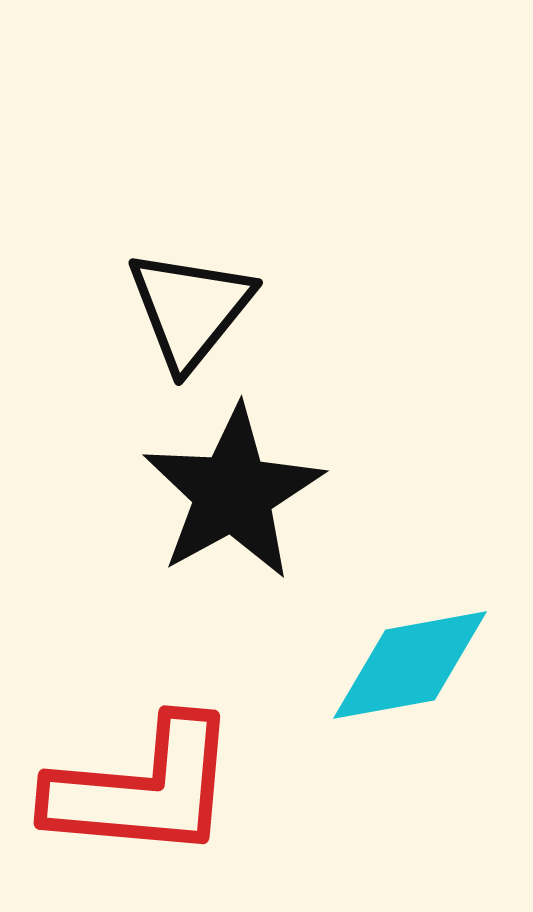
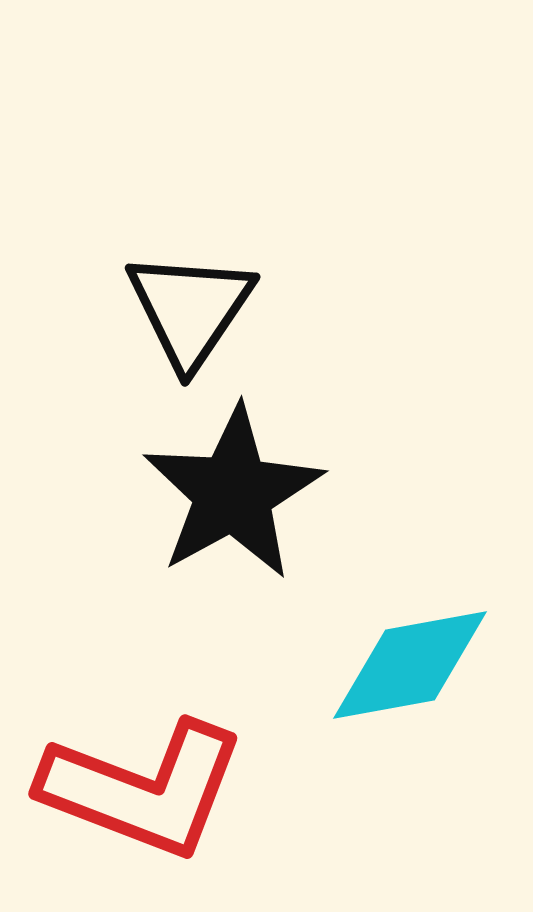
black triangle: rotated 5 degrees counterclockwise
red L-shape: rotated 16 degrees clockwise
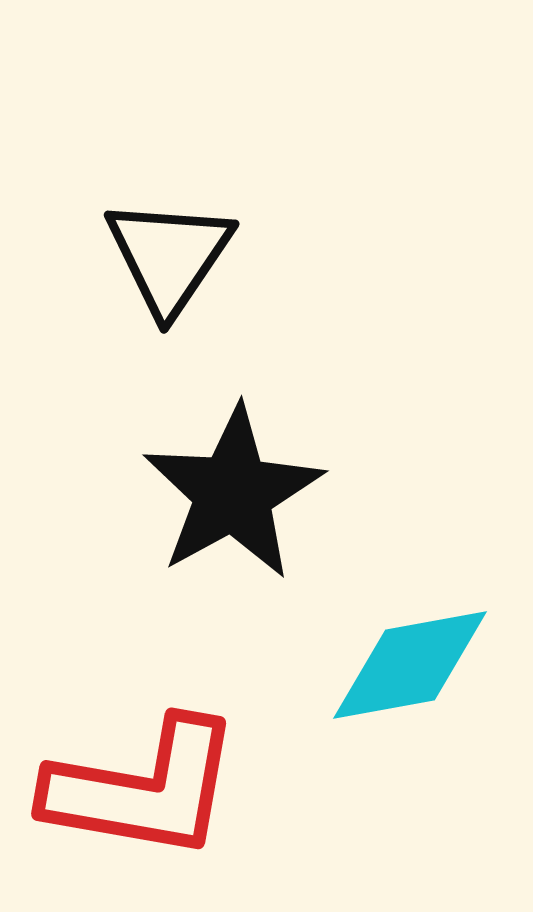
black triangle: moved 21 px left, 53 px up
red L-shape: rotated 11 degrees counterclockwise
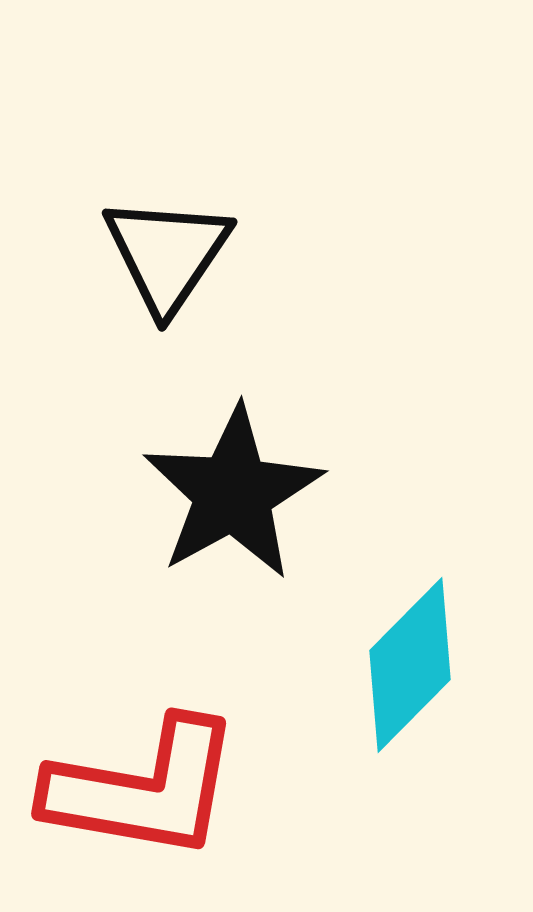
black triangle: moved 2 px left, 2 px up
cyan diamond: rotated 35 degrees counterclockwise
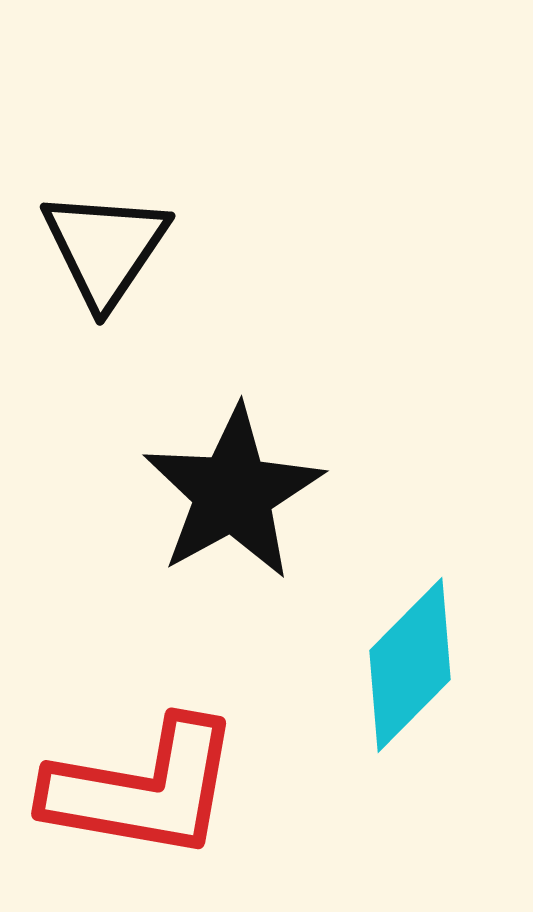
black triangle: moved 62 px left, 6 px up
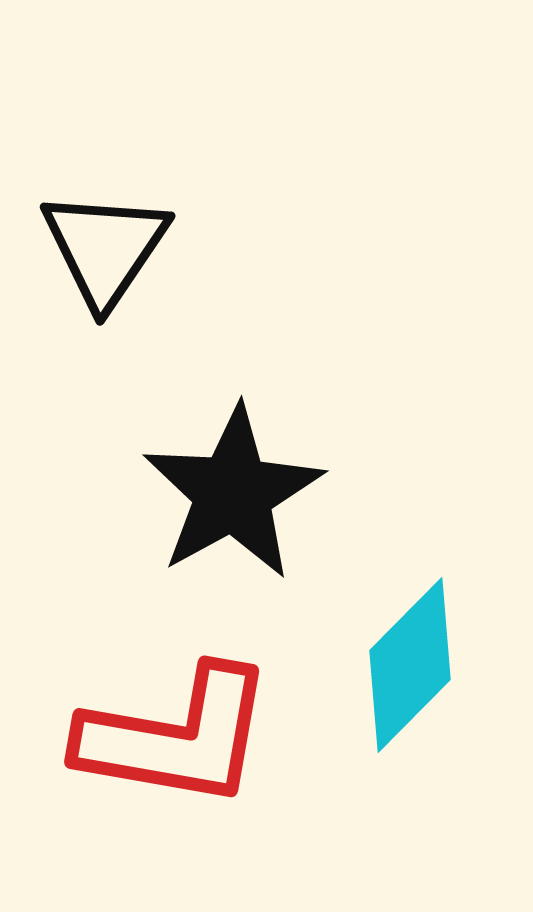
red L-shape: moved 33 px right, 52 px up
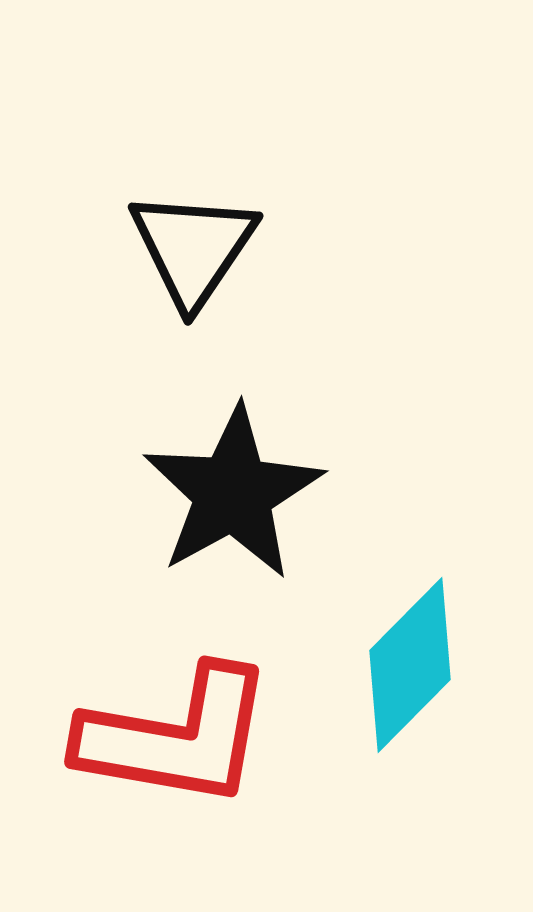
black triangle: moved 88 px right
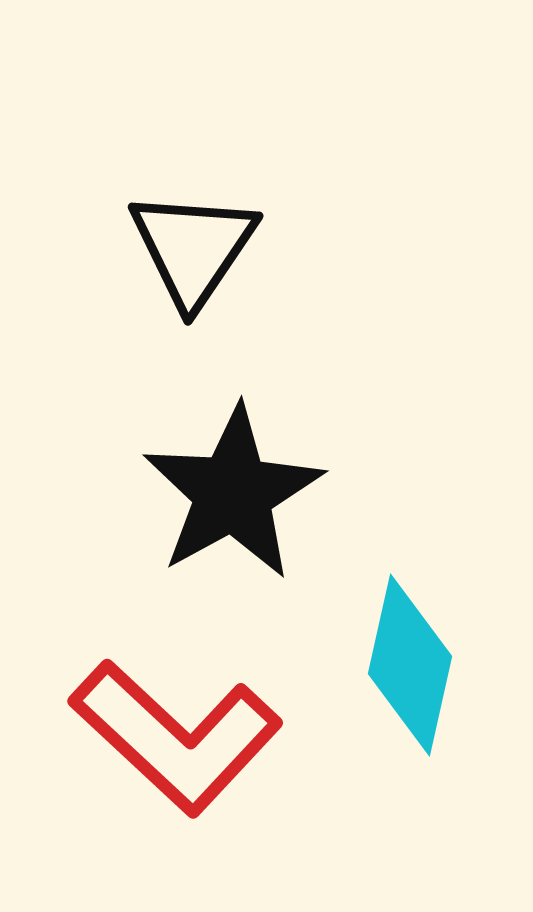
cyan diamond: rotated 32 degrees counterclockwise
red L-shape: rotated 33 degrees clockwise
